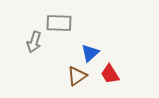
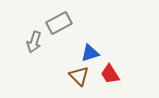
gray rectangle: rotated 30 degrees counterclockwise
blue triangle: rotated 24 degrees clockwise
brown triangle: moved 2 px right; rotated 40 degrees counterclockwise
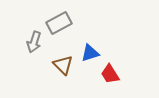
brown triangle: moved 16 px left, 11 px up
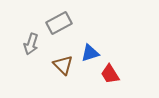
gray arrow: moved 3 px left, 2 px down
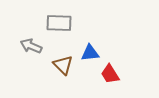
gray rectangle: rotated 30 degrees clockwise
gray arrow: moved 2 px down; rotated 95 degrees clockwise
blue triangle: rotated 12 degrees clockwise
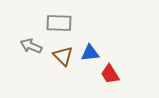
brown triangle: moved 9 px up
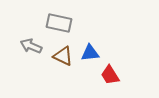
gray rectangle: rotated 10 degrees clockwise
brown triangle: rotated 20 degrees counterclockwise
red trapezoid: moved 1 px down
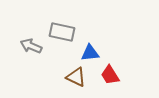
gray rectangle: moved 3 px right, 9 px down
brown triangle: moved 13 px right, 21 px down
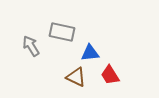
gray arrow: rotated 35 degrees clockwise
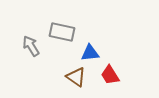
brown triangle: rotated 10 degrees clockwise
